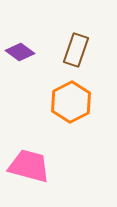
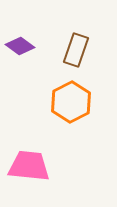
purple diamond: moved 6 px up
pink trapezoid: rotated 9 degrees counterclockwise
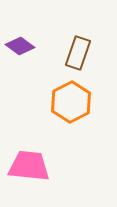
brown rectangle: moved 2 px right, 3 px down
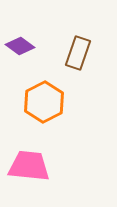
orange hexagon: moved 27 px left
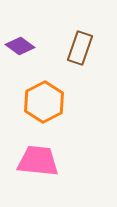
brown rectangle: moved 2 px right, 5 px up
pink trapezoid: moved 9 px right, 5 px up
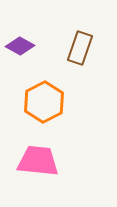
purple diamond: rotated 8 degrees counterclockwise
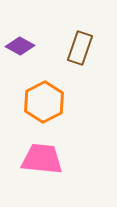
pink trapezoid: moved 4 px right, 2 px up
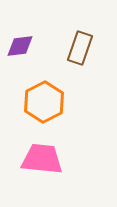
purple diamond: rotated 36 degrees counterclockwise
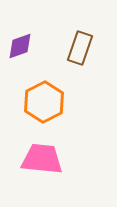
purple diamond: rotated 12 degrees counterclockwise
